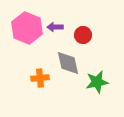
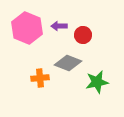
purple arrow: moved 4 px right, 1 px up
gray diamond: rotated 56 degrees counterclockwise
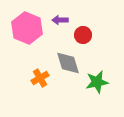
purple arrow: moved 1 px right, 6 px up
gray diamond: rotated 52 degrees clockwise
orange cross: rotated 24 degrees counterclockwise
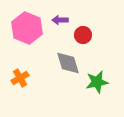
orange cross: moved 20 px left
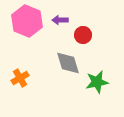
pink hexagon: moved 7 px up
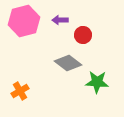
pink hexagon: moved 3 px left; rotated 24 degrees clockwise
gray diamond: rotated 36 degrees counterclockwise
orange cross: moved 13 px down
green star: rotated 15 degrees clockwise
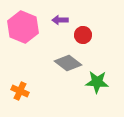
pink hexagon: moved 1 px left, 6 px down; rotated 24 degrees counterclockwise
orange cross: rotated 36 degrees counterclockwise
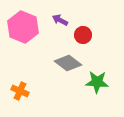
purple arrow: rotated 28 degrees clockwise
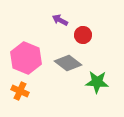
pink hexagon: moved 3 px right, 31 px down
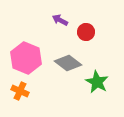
red circle: moved 3 px right, 3 px up
green star: rotated 25 degrees clockwise
